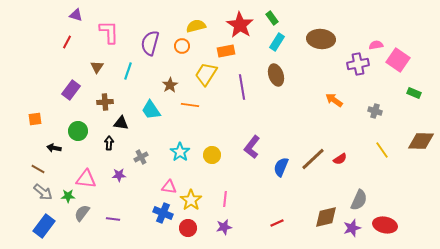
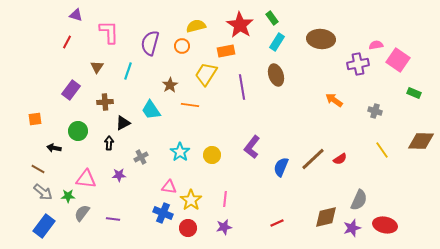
black triangle at (121, 123): moved 2 px right; rotated 35 degrees counterclockwise
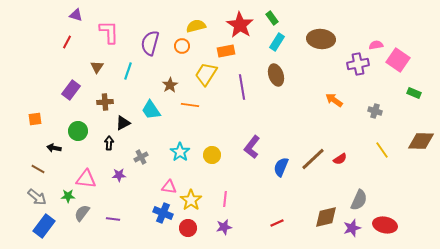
gray arrow at (43, 192): moved 6 px left, 5 px down
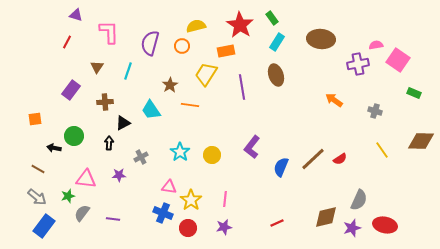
green circle at (78, 131): moved 4 px left, 5 px down
green star at (68, 196): rotated 16 degrees counterclockwise
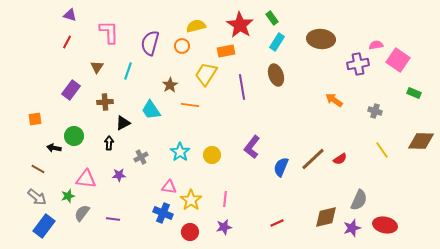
purple triangle at (76, 15): moved 6 px left
red circle at (188, 228): moved 2 px right, 4 px down
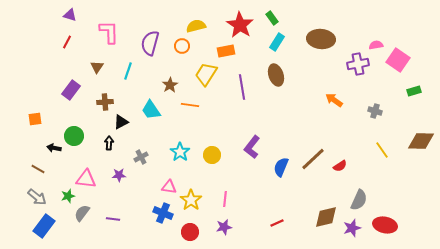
green rectangle at (414, 93): moved 2 px up; rotated 40 degrees counterclockwise
black triangle at (123, 123): moved 2 px left, 1 px up
red semicircle at (340, 159): moved 7 px down
